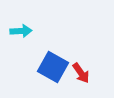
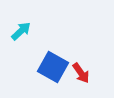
cyan arrow: rotated 40 degrees counterclockwise
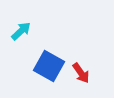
blue square: moved 4 px left, 1 px up
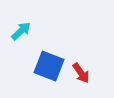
blue square: rotated 8 degrees counterclockwise
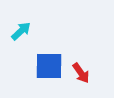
blue square: rotated 20 degrees counterclockwise
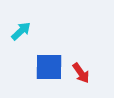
blue square: moved 1 px down
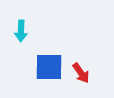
cyan arrow: rotated 135 degrees clockwise
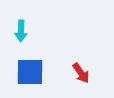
blue square: moved 19 px left, 5 px down
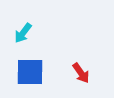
cyan arrow: moved 2 px right, 2 px down; rotated 35 degrees clockwise
